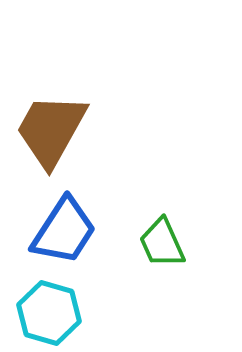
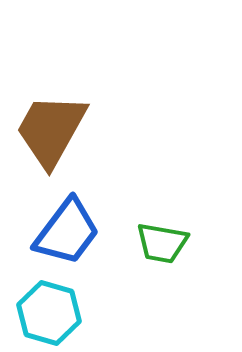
blue trapezoid: moved 3 px right, 1 px down; rotated 4 degrees clockwise
green trapezoid: rotated 56 degrees counterclockwise
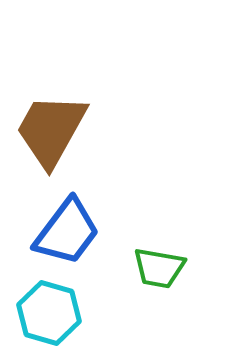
green trapezoid: moved 3 px left, 25 px down
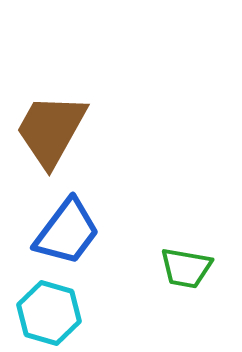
green trapezoid: moved 27 px right
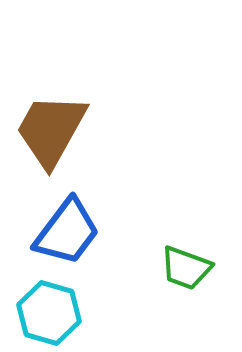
green trapezoid: rotated 10 degrees clockwise
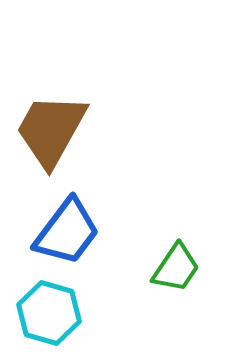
green trapezoid: moved 10 px left; rotated 76 degrees counterclockwise
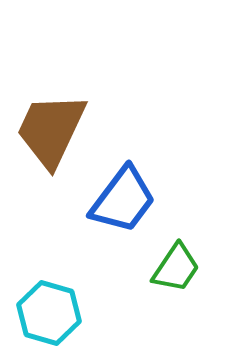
brown trapezoid: rotated 4 degrees counterclockwise
blue trapezoid: moved 56 px right, 32 px up
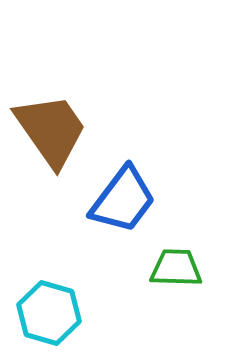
brown trapezoid: rotated 120 degrees clockwise
green trapezoid: rotated 122 degrees counterclockwise
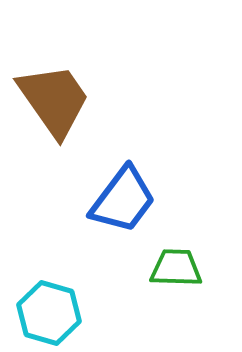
brown trapezoid: moved 3 px right, 30 px up
